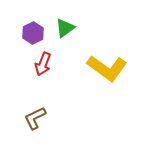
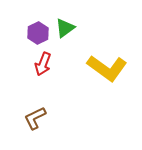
purple hexagon: moved 5 px right
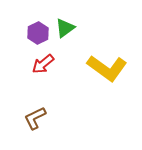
red arrow: rotated 30 degrees clockwise
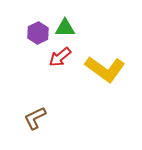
green triangle: rotated 35 degrees clockwise
red arrow: moved 17 px right, 7 px up
yellow L-shape: moved 2 px left, 1 px down
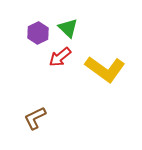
green triangle: moved 3 px right; rotated 45 degrees clockwise
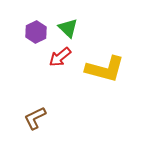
purple hexagon: moved 2 px left, 1 px up
yellow L-shape: rotated 21 degrees counterclockwise
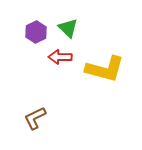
red arrow: rotated 40 degrees clockwise
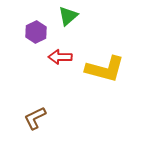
green triangle: moved 12 px up; rotated 35 degrees clockwise
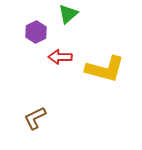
green triangle: moved 2 px up
